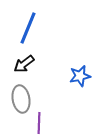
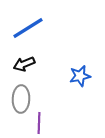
blue line: rotated 36 degrees clockwise
black arrow: rotated 15 degrees clockwise
gray ellipse: rotated 12 degrees clockwise
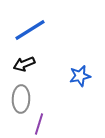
blue line: moved 2 px right, 2 px down
purple line: moved 1 px down; rotated 15 degrees clockwise
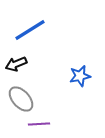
black arrow: moved 8 px left
gray ellipse: rotated 44 degrees counterclockwise
purple line: rotated 70 degrees clockwise
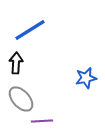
black arrow: moved 1 px up; rotated 115 degrees clockwise
blue star: moved 6 px right, 2 px down
purple line: moved 3 px right, 3 px up
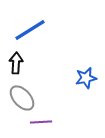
gray ellipse: moved 1 px right, 1 px up
purple line: moved 1 px left, 1 px down
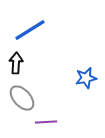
purple line: moved 5 px right
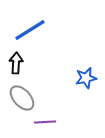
purple line: moved 1 px left
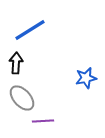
purple line: moved 2 px left, 1 px up
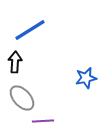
black arrow: moved 1 px left, 1 px up
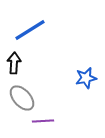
black arrow: moved 1 px left, 1 px down
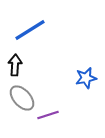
black arrow: moved 1 px right, 2 px down
purple line: moved 5 px right, 6 px up; rotated 15 degrees counterclockwise
